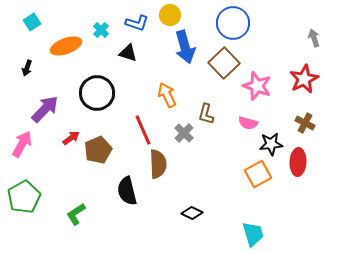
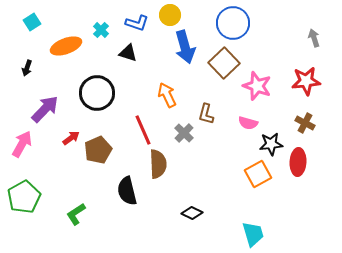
red star: moved 2 px right, 2 px down; rotated 20 degrees clockwise
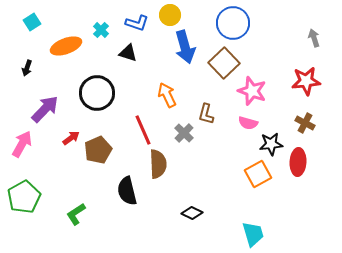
pink star: moved 5 px left, 5 px down
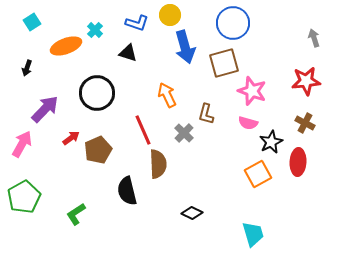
cyan cross: moved 6 px left
brown square: rotated 28 degrees clockwise
black star: moved 2 px up; rotated 20 degrees counterclockwise
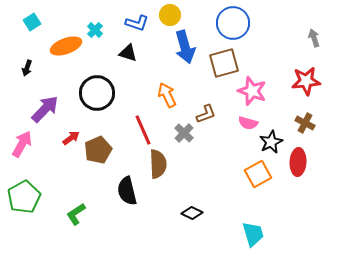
brown L-shape: rotated 125 degrees counterclockwise
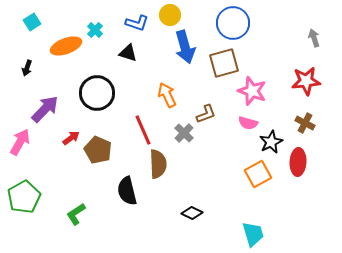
pink arrow: moved 2 px left, 2 px up
brown pentagon: rotated 24 degrees counterclockwise
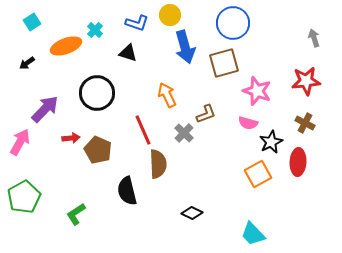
black arrow: moved 5 px up; rotated 35 degrees clockwise
pink star: moved 5 px right
red arrow: rotated 30 degrees clockwise
cyan trapezoid: rotated 152 degrees clockwise
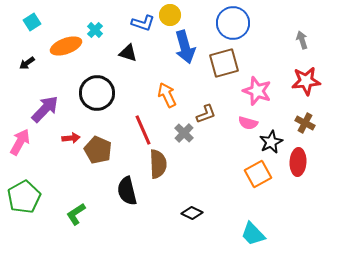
blue L-shape: moved 6 px right
gray arrow: moved 12 px left, 2 px down
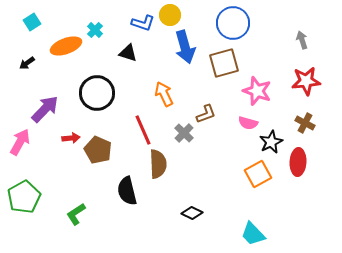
orange arrow: moved 3 px left, 1 px up
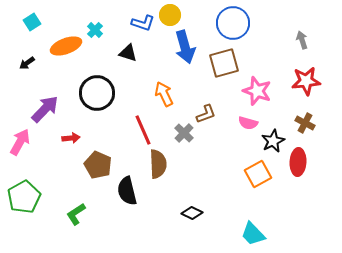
black star: moved 2 px right, 1 px up
brown pentagon: moved 15 px down
